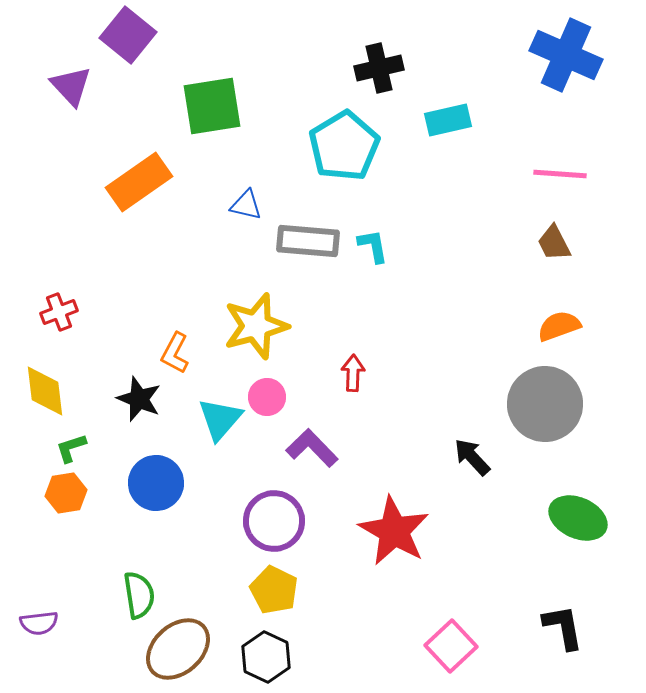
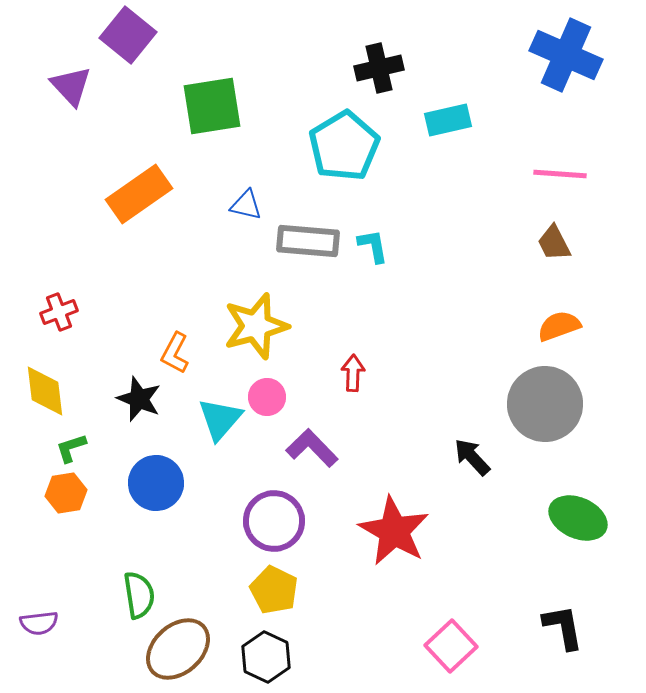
orange rectangle: moved 12 px down
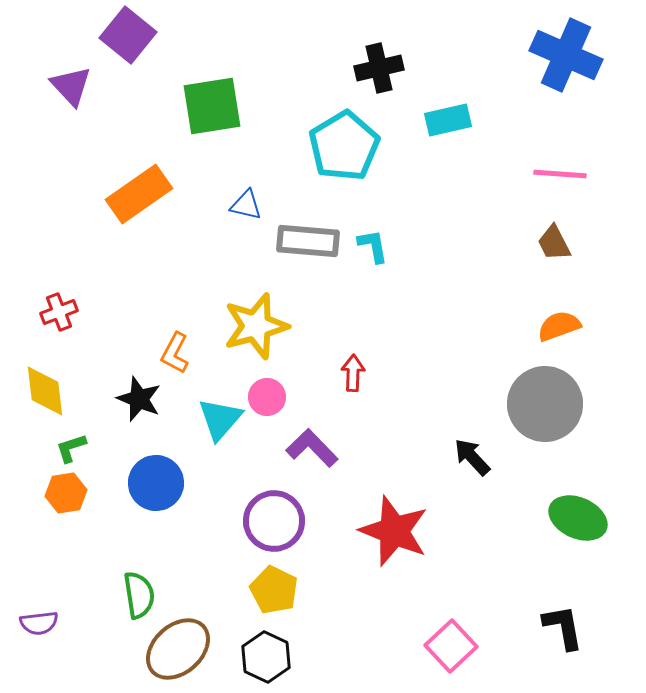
red star: rotated 8 degrees counterclockwise
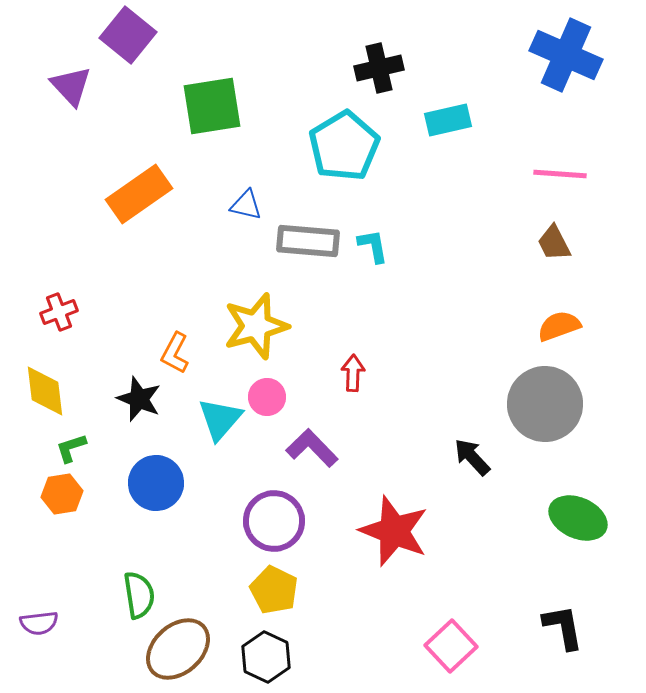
orange hexagon: moved 4 px left, 1 px down
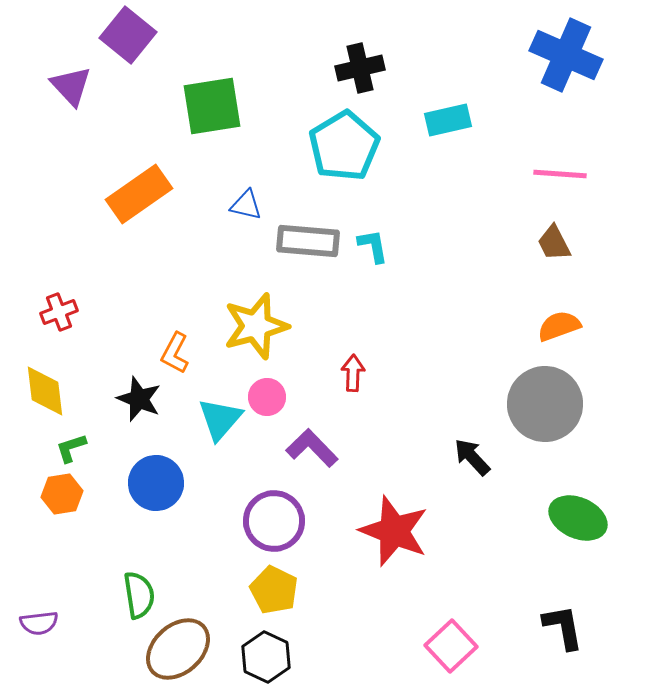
black cross: moved 19 px left
